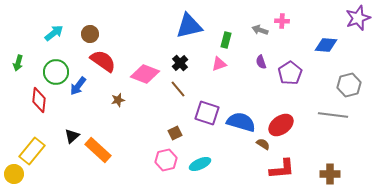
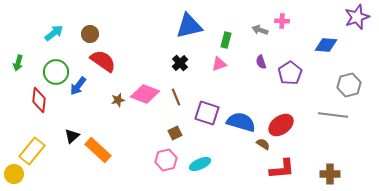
purple star: moved 1 px left, 1 px up
pink diamond: moved 20 px down
brown line: moved 2 px left, 8 px down; rotated 18 degrees clockwise
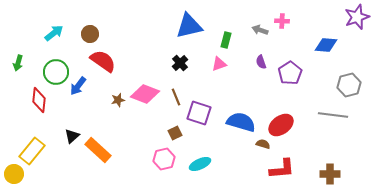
purple square: moved 8 px left
brown semicircle: rotated 16 degrees counterclockwise
pink hexagon: moved 2 px left, 1 px up
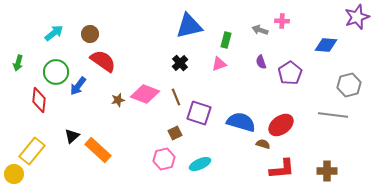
brown cross: moved 3 px left, 3 px up
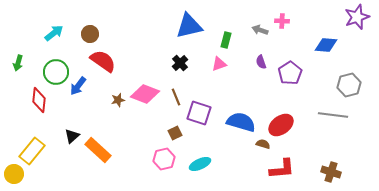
brown cross: moved 4 px right, 1 px down; rotated 18 degrees clockwise
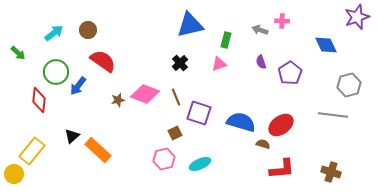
blue triangle: moved 1 px right, 1 px up
brown circle: moved 2 px left, 4 px up
blue diamond: rotated 60 degrees clockwise
green arrow: moved 10 px up; rotated 63 degrees counterclockwise
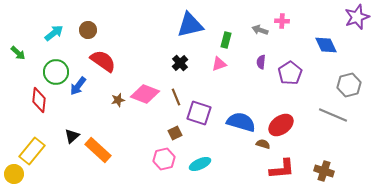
purple semicircle: rotated 24 degrees clockwise
gray line: rotated 16 degrees clockwise
brown cross: moved 7 px left, 1 px up
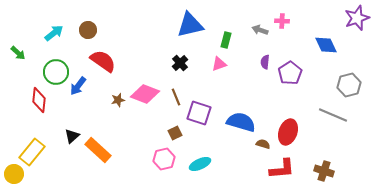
purple star: moved 1 px down
purple semicircle: moved 4 px right
red ellipse: moved 7 px right, 7 px down; rotated 35 degrees counterclockwise
yellow rectangle: moved 1 px down
